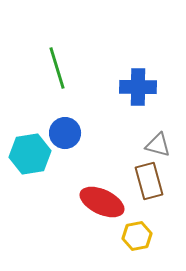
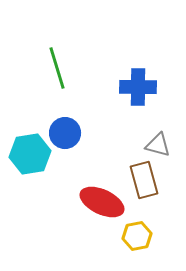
brown rectangle: moved 5 px left, 1 px up
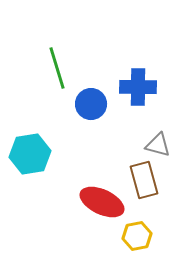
blue circle: moved 26 px right, 29 px up
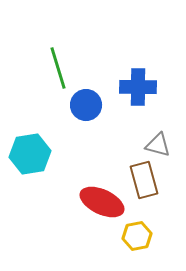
green line: moved 1 px right
blue circle: moved 5 px left, 1 px down
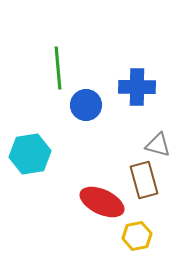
green line: rotated 12 degrees clockwise
blue cross: moved 1 px left
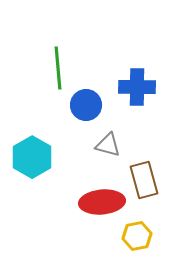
gray triangle: moved 50 px left
cyan hexagon: moved 2 px right, 3 px down; rotated 21 degrees counterclockwise
red ellipse: rotated 30 degrees counterclockwise
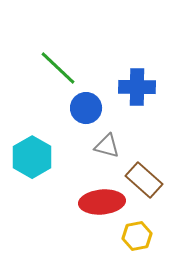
green line: rotated 42 degrees counterclockwise
blue circle: moved 3 px down
gray triangle: moved 1 px left, 1 px down
brown rectangle: rotated 33 degrees counterclockwise
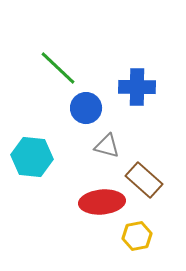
cyan hexagon: rotated 24 degrees counterclockwise
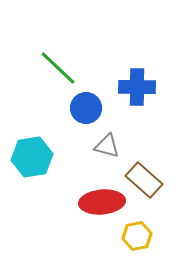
cyan hexagon: rotated 15 degrees counterclockwise
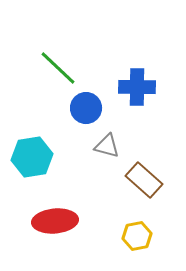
red ellipse: moved 47 px left, 19 px down
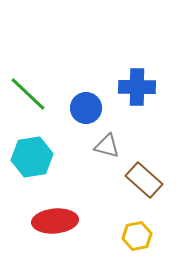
green line: moved 30 px left, 26 px down
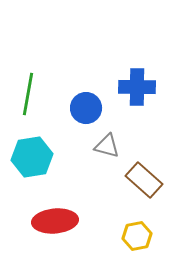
green line: rotated 57 degrees clockwise
